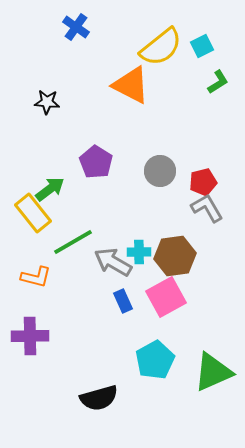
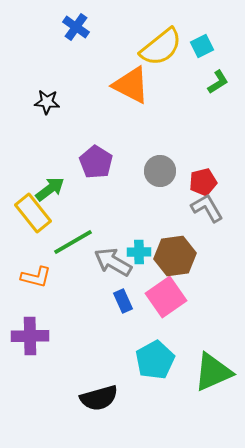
pink square: rotated 6 degrees counterclockwise
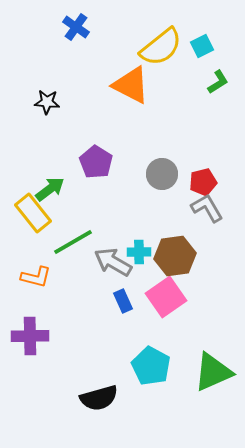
gray circle: moved 2 px right, 3 px down
cyan pentagon: moved 4 px left, 6 px down; rotated 15 degrees counterclockwise
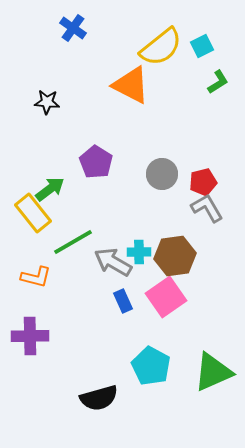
blue cross: moved 3 px left, 1 px down
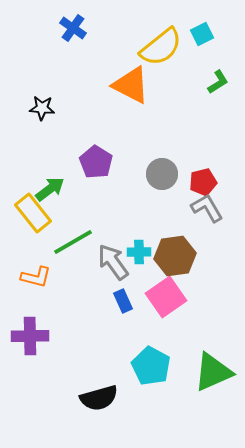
cyan square: moved 12 px up
black star: moved 5 px left, 6 px down
gray arrow: rotated 24 degrees clockwise
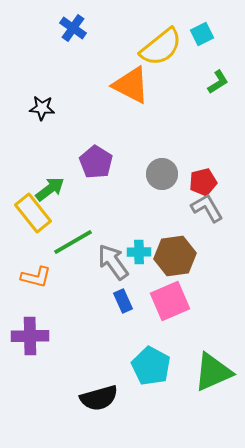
pink square: moved 4 px right, 4 px down; rotated 12 degrees clockwise
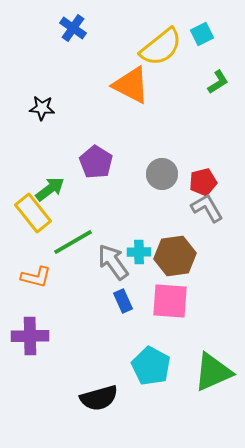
pink square: rotated 27 degrees clockwise
